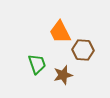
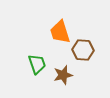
orange trapezoid: rotated 10 degrees clockwise
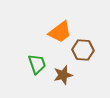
orange trapezoid: rotated 110 degrees counterclockwise
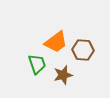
orange trapezoid: moved 4 px left, 10 px down
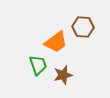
brown hexagon: moved 23 px up
green trapezoid: moved 1 px right, 1 px down
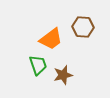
orange trapezoid: moved 5 px left, 3 px up
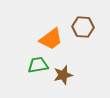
green trapezoid: rotated 80 degrees counterclockwise
